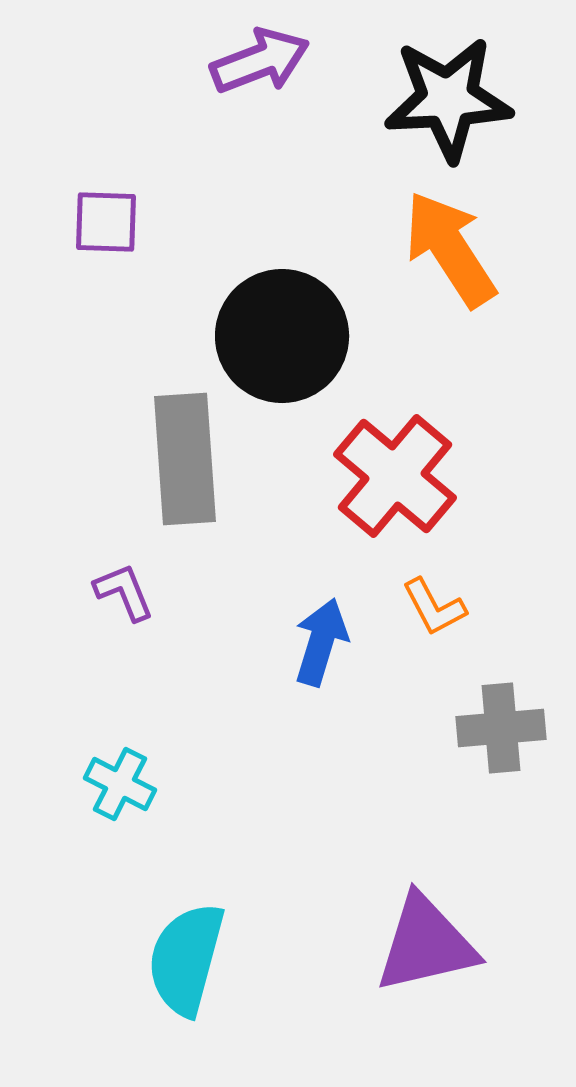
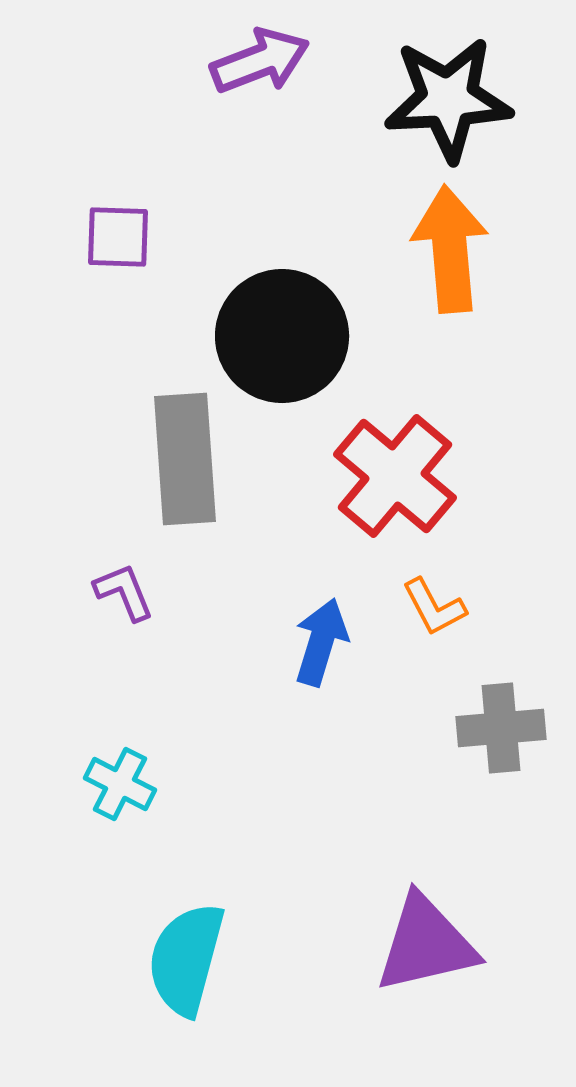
purple square: moved 12 px right, 15 px down
orange arrow: rotated 28 degrees clockwise
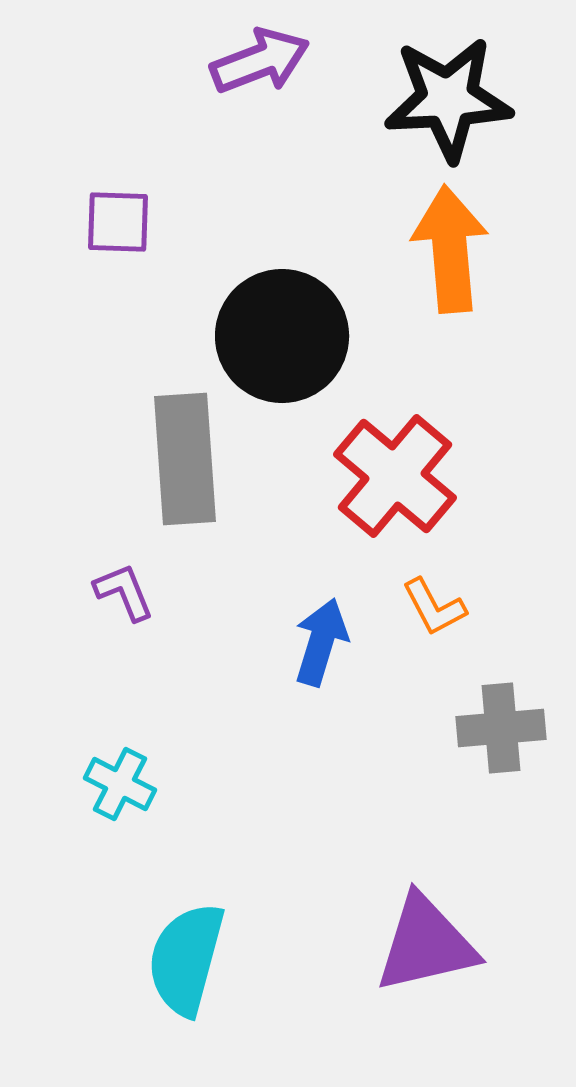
purple square: moved 15 px up
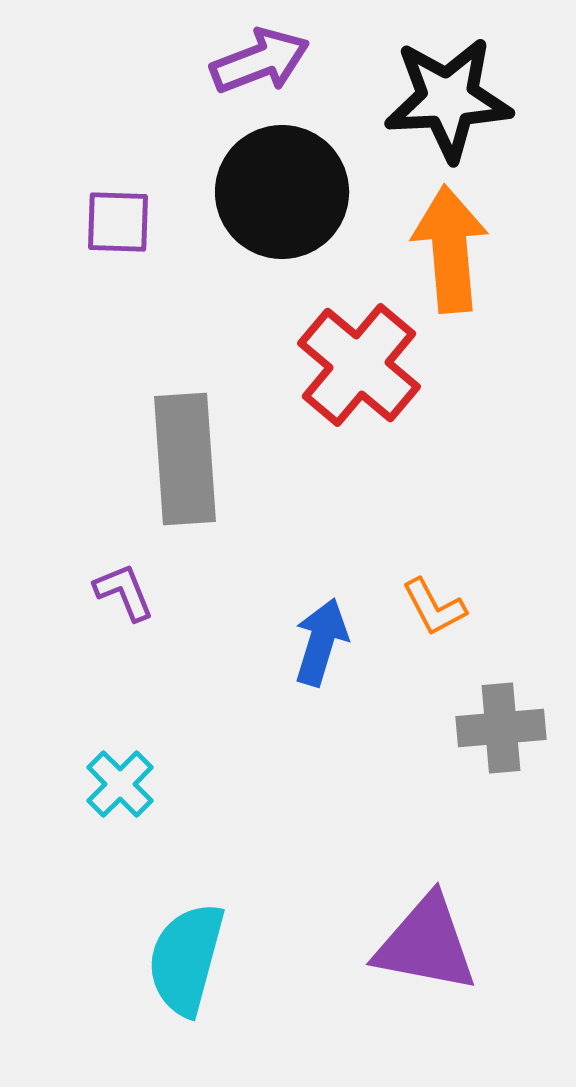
black circle: moved 144 px up
red cross: moved 36 px left, 111 px up
cyan cross: rotated 18 degrees clockwise
purple triangle: rotated 24 degrees clockwise
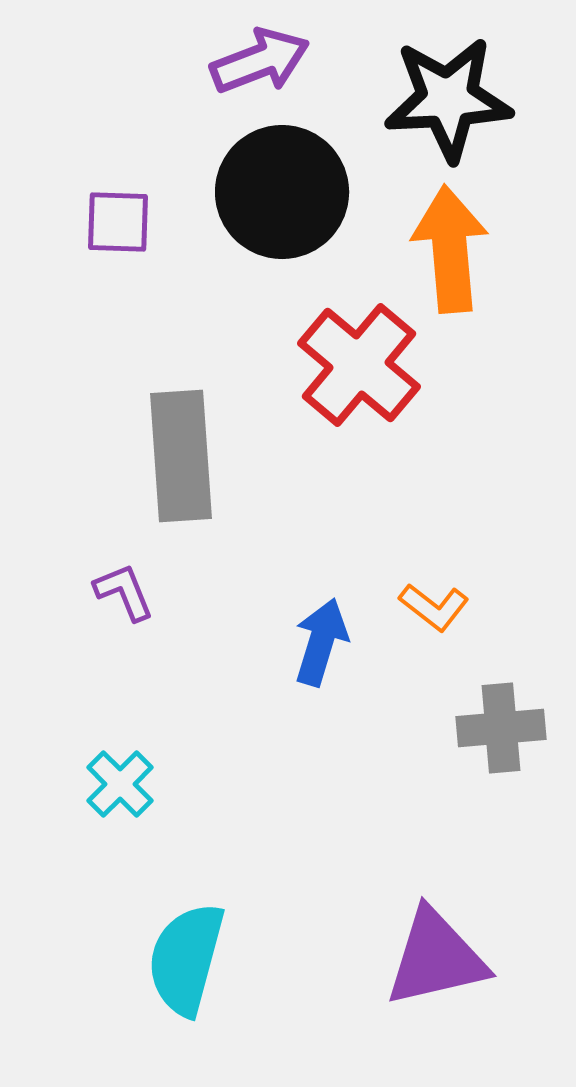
gray rectangle: moved 4 px left, 3 px up
orange L-shape: rotated 24 degrees counterclockwise
purple triangle: moved 10 px right, 14 px down; rotated 24 degrees counterclockwise
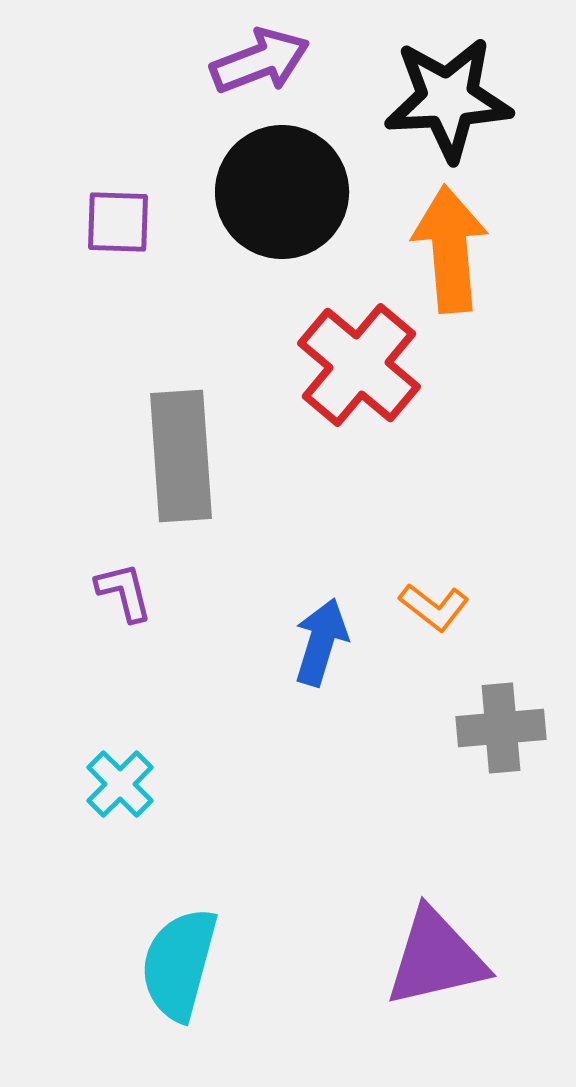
purple L-shape: rotated 8 degrees clockwise
cyan semicircle: moved 7 px left, 5 px down
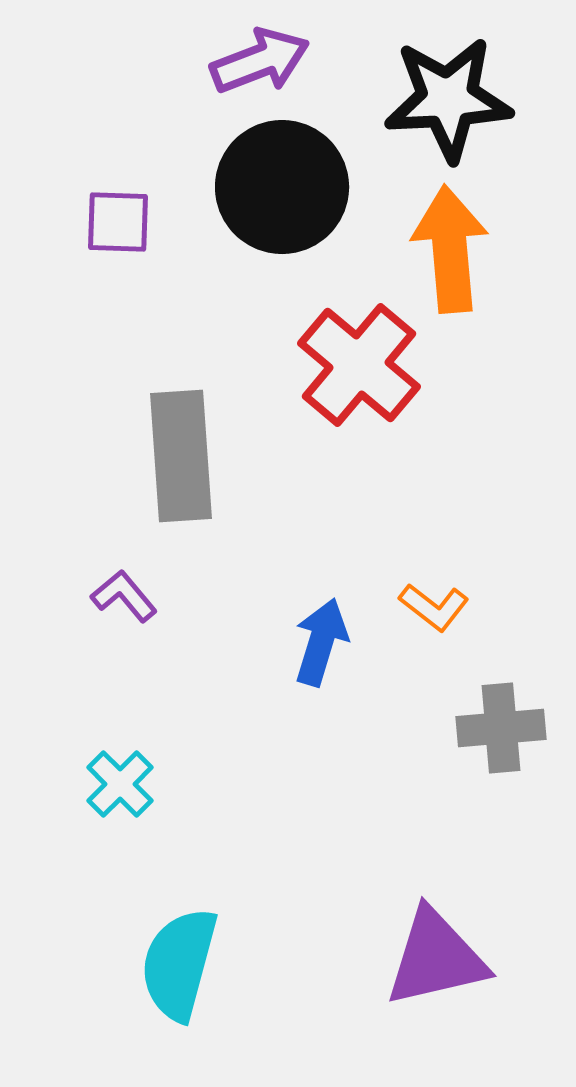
black circle: moved 5 px up
purple L-shape: moved 4 px down; rotated 26 degrees counterclockwise
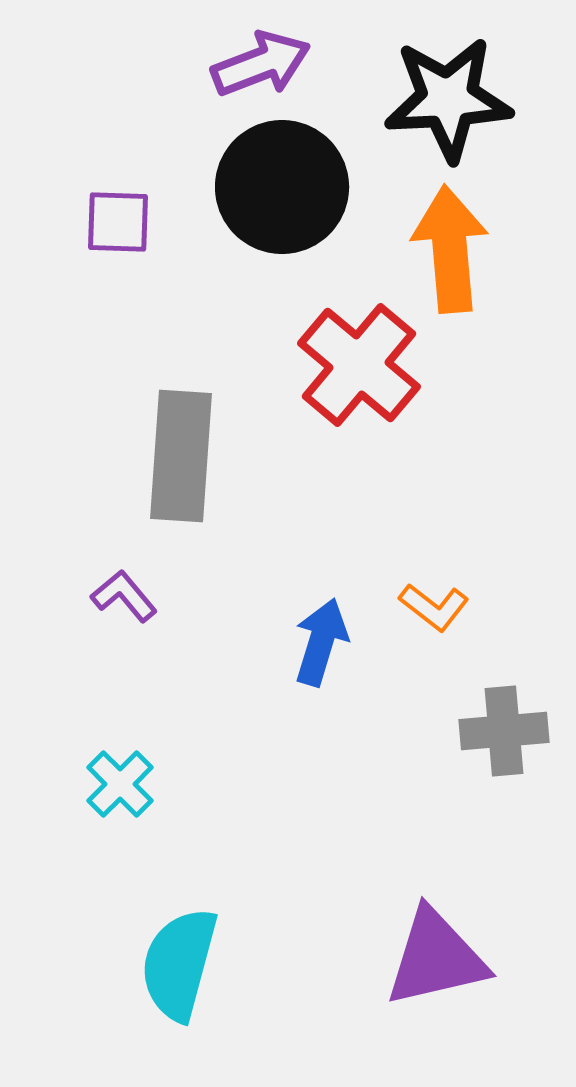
purple arrow: moved 1 px right, 3 px down
gray rectangle: rotated 8 degrees clockwise
gray cross: moved 3 px right, 3 px down
